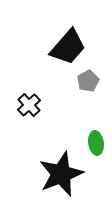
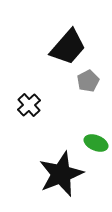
green ellipse: rotated 60 degrees counterclockwise
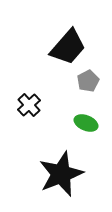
green ellipse: moved 10 px left, 20 px up
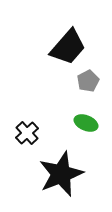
black cross: moved 2 px left, 28 px down
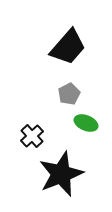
gray pentagon: moved 19 px left, 13 px down
black cross: moved 5 px right, 3 px down
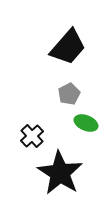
black star: moved 1 px left, 1 px up; rotated 18 degrees counterclockwise
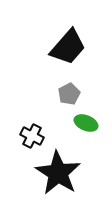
black cross: rotated 20 degrees counterclockwise
black star: moved 2 px left
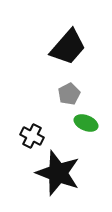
black star: rotated 12 degrees counterclockwise
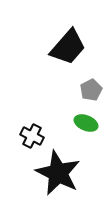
gray pentagon: moved 22 px right, 4 px up
black star: rotated 6 degrees clockwise
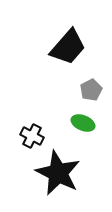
green ellipse: moved 3 px left
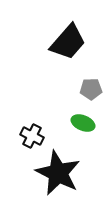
black trapezoid: moved 5 px up
gray pentagon: moved 1 px up; rotated 25 degrees clockwise
